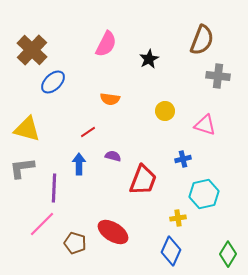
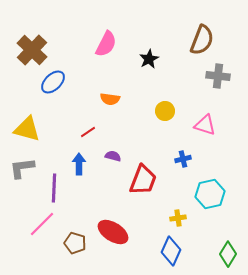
cyan hexagon: moved 6 px right
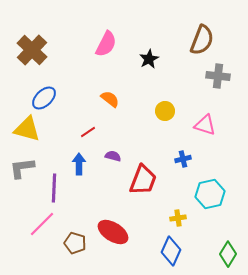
blue ellipse: moved 9 px left, 16 px down
orange semicircle: rotated 150 degrees counterclockwise
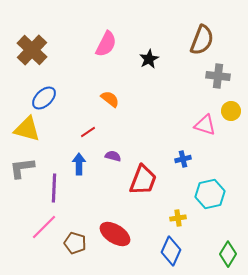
yellow circle: moved 66 px right
pink line: moved 2 px right, 3 px down
red ellipse: moved 2 px right, 2 px down
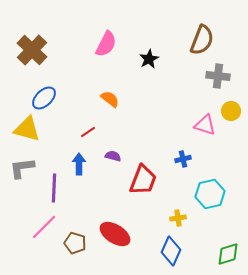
green diamond: rotated 40 degrees clockwise
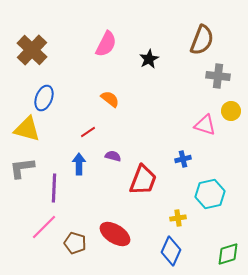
blue ellipse: rotated 25 degrees counterclockwise
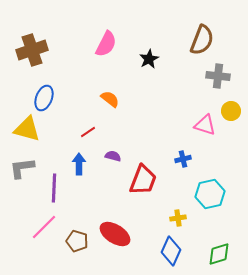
brown cross: rotated 28 degrees clockwise
brown pentagon: moved 2 px right, 2 px up
green diamond: moved 9 px left
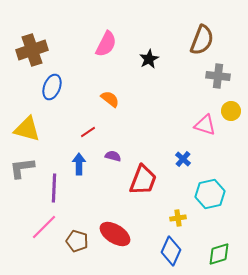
blue ellipse: moved 8 px right, 11 px up
blue cross: rotated 35 degrees counterclockwise
